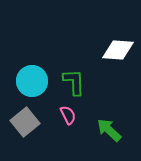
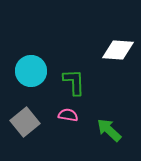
cyan circle: moved 1 px left, 10 px up
pink semicircle: rotated 54 degrees counterclockwise
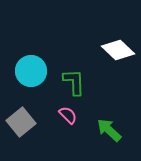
white diamond: rotated 40 degrees clockwise
pink semicircle: rotated 36 degrees clockwise
gray square: moved 4 px left
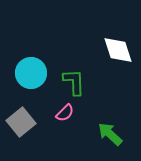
white diamond: rotated 28 degrees clockwise
cyan circle: moved 2 px down
pink semicircle: moved 3 px left, 2 px up; rotated 90 degrees clockwise
green arrow: moved 1 px right, 4 px down
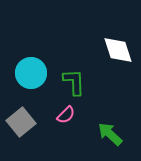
pink semicircle: moved 1 px right, 2 px down
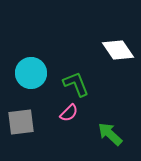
white diamond: rotated 16 degrees counterclockwise
green L-shape: moved 2 px right, 2 px down; rotated 20 degrees counterclockwise
pink semicircle: moved 3 px right, 2 px up
gray square: rotated 32 degrees clockwise
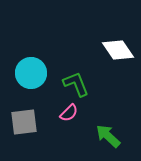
gray square: moved 3 px right
green arrow: moved 2 px left, 2 px down
